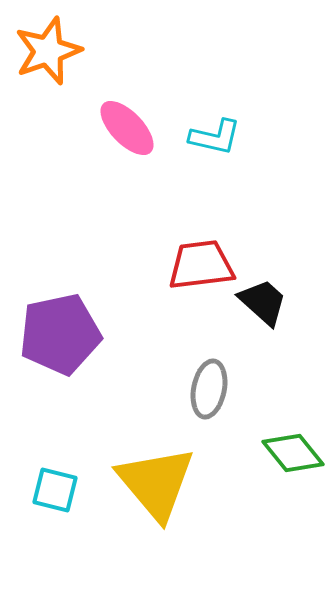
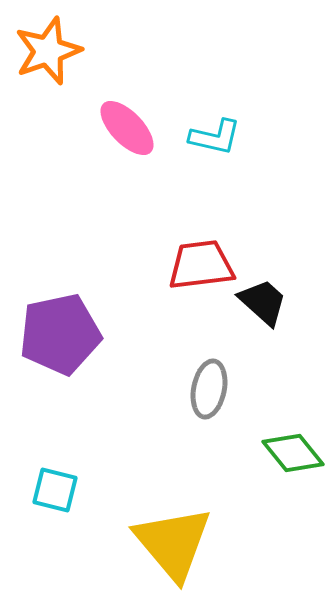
yellow triangle: moved 17 px right, 60 px down
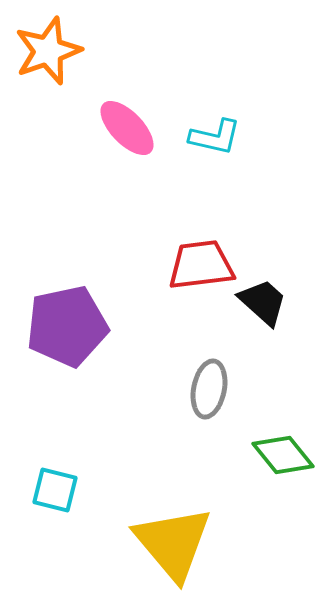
purple pentagon: moved 7 px right, 8 px up
green diamond: moved 10 px left, 2 px down
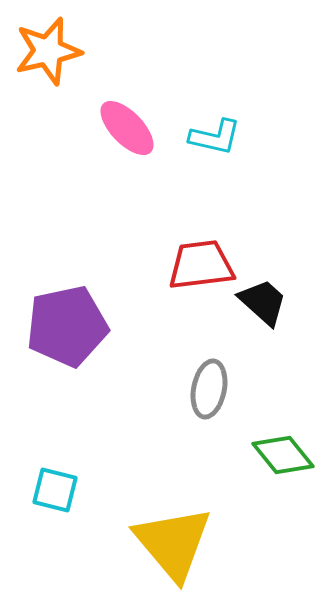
orange star: rotated 6 degrees clockwise
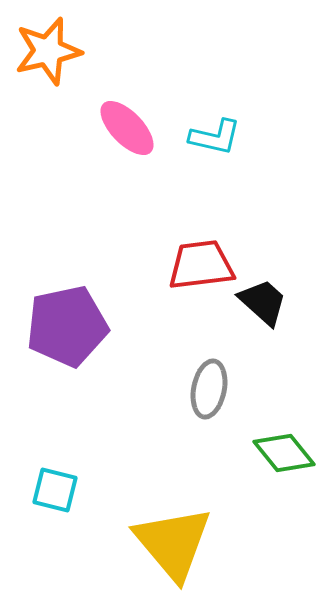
green diamond: moved 1 px right, 2 px up
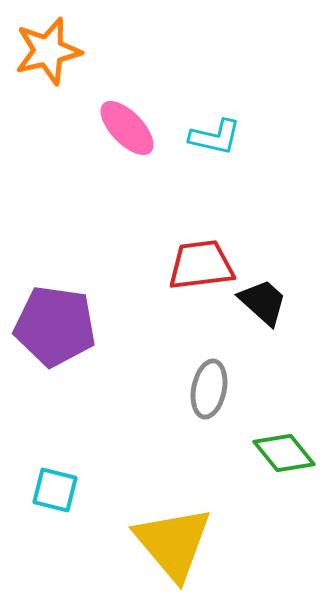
purple pentagon: moved 12 px left; rotated 20 degrees clockwise
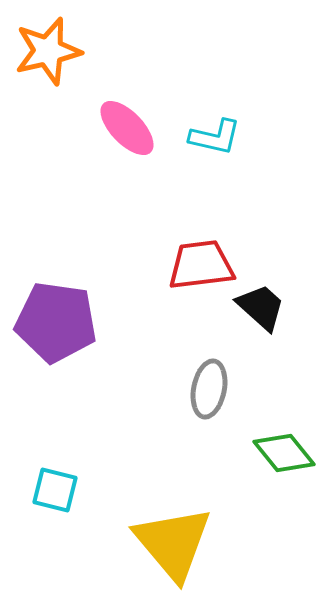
black trapezoid: moved 2 px left, 5 px down
purple pentagon: moved 1 px right, 4 px up
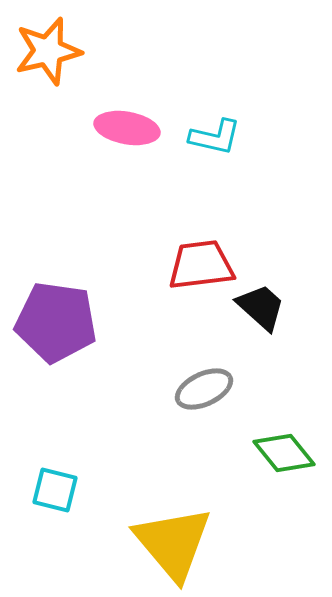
pink ellipse: rotated 36 degrees counterclockwise
gray ellipse: moved 5 px left; rotated 54 degrees clockwise
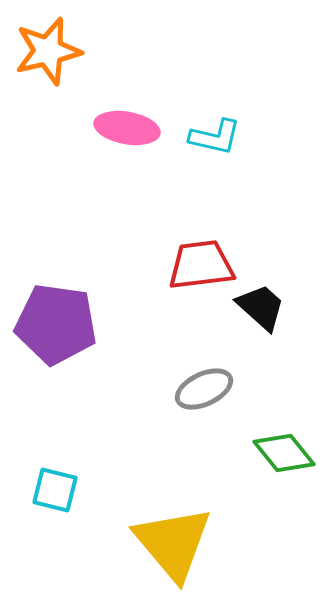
purple pentagon: moved 2 px down
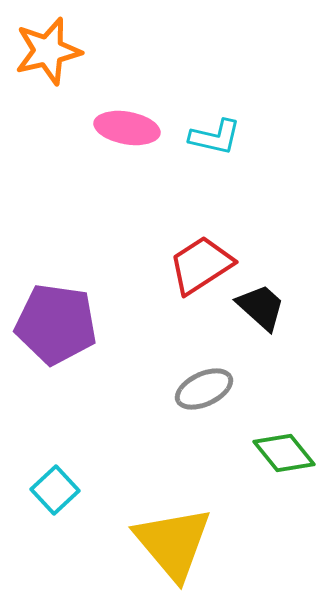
red trapezoid: rotated 26 degrees counterclockwise
cyan square: rotated 33 degrees clockwise
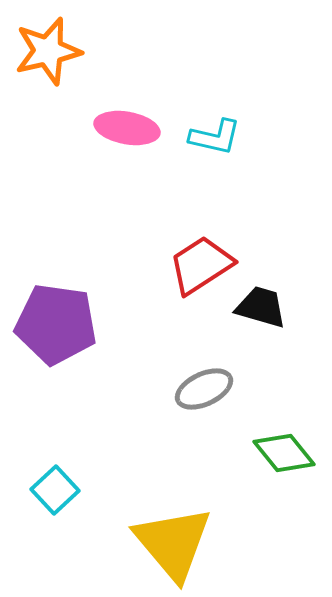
black trapezoid: rotated 26 degrees counterclockwise
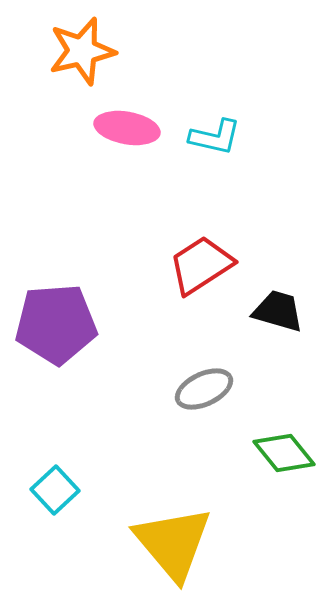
orange star: moved 34 px right
black trapezoid: moved 17 px right, 4 px down
purple pentagon: rotated 12 degrees counterclockwise
